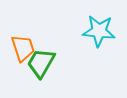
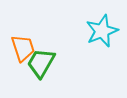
cyan star: moved 3 px right; rotated 28 degrees counterclockwise
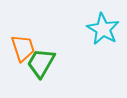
cyan star: moved 1 px right, 2 px up; rotated 20 degrees counterclockwise
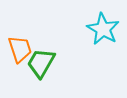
orange trapezoid: moved 3 px left, 1 px down
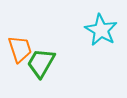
cyan star: moved 2 px left, 1 px down
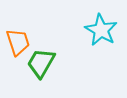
orange trapezoid: moved 2 px left, 7 px up
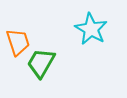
cyan star: moved 10 px left, 1 px up
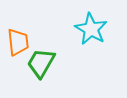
orange trapezoid: rotated 12 degrees clockwise
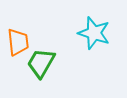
cyan star: moved 3 px right, 4 px down; rotated 12 degrees counterclockwise
